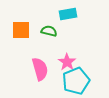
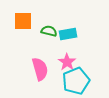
cyan rectangle: moved 20 px down
orange square: moved 2 px right, 9 px up
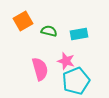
orange square: rotated 30 degrees counterclockwise
cyan rectangle: moved 11 px right
pink star: moved 1 px left, 1 px up; rotated 18 degrees counterclockwise
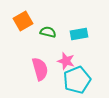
green semicircle: moved 1 px left, 1 px down
cyan pentagon: moved 1 px right, 1 px up
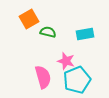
orange square: moved 6 px right, 2 px up
cyan rectangle: moved 6 px right
pink semicircle: moved 3 px right, 8 px down
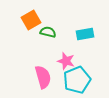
orange square: moved 2 px right, 1 px down
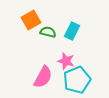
cyan rectangle: moved 13 px left, 3 px up; rotated 54 degrees counterclockwise
pink semicircle: rotated 45 degrees clockwise
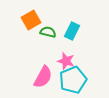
cyan pentagon: moved 4 px left
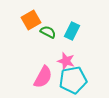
green semicircle: rotated 14 degrees clockwise
cyan pentagon: rotated 12 degrees clockwise
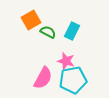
pink semicircle: moved 1 px down
